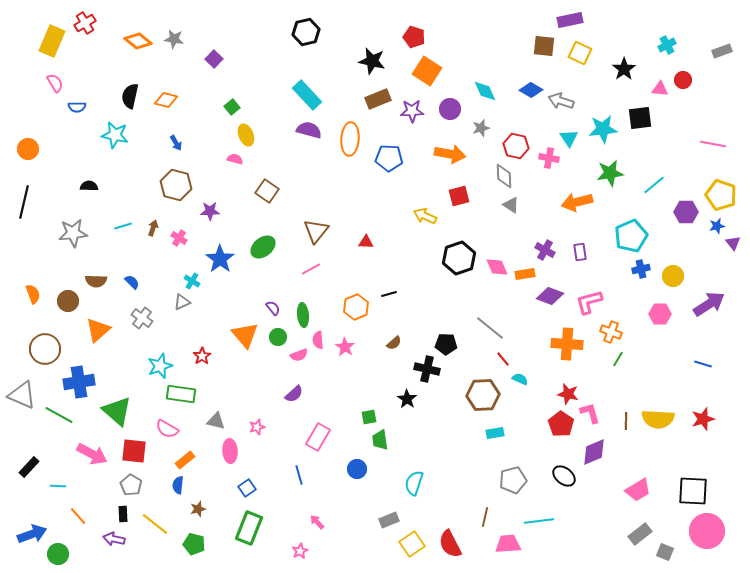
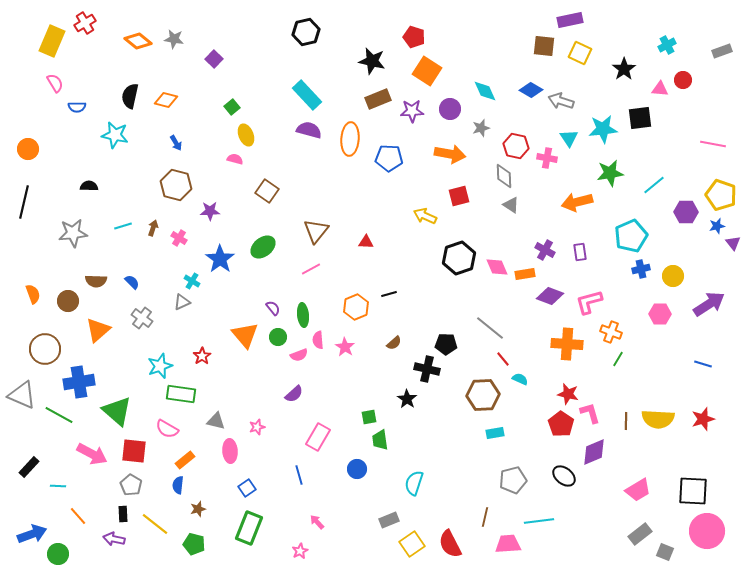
pink cross at (549, 158): moved 2 px left
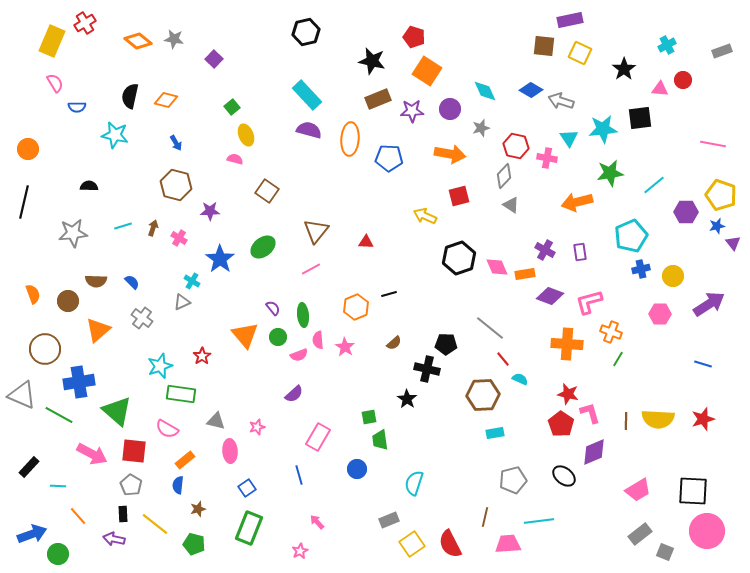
gray diamond at (504, 176): rotated 45 degrees clockwise
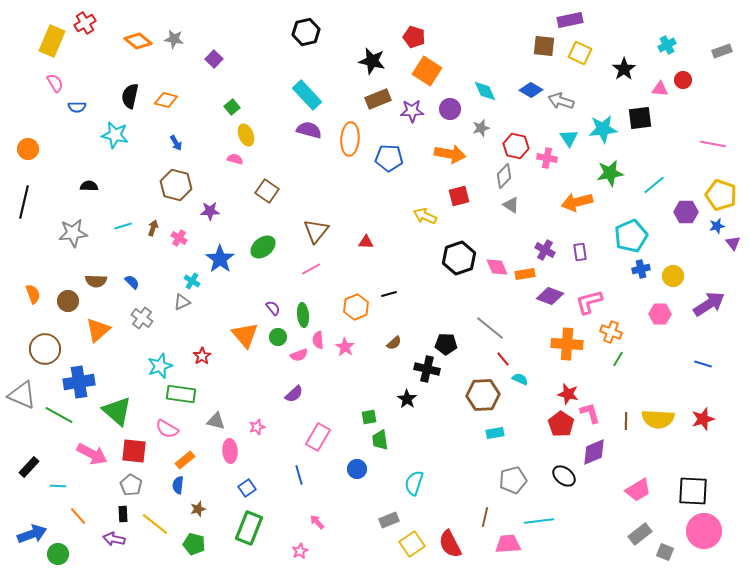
pink circle at (707, 531): moved 3 px left
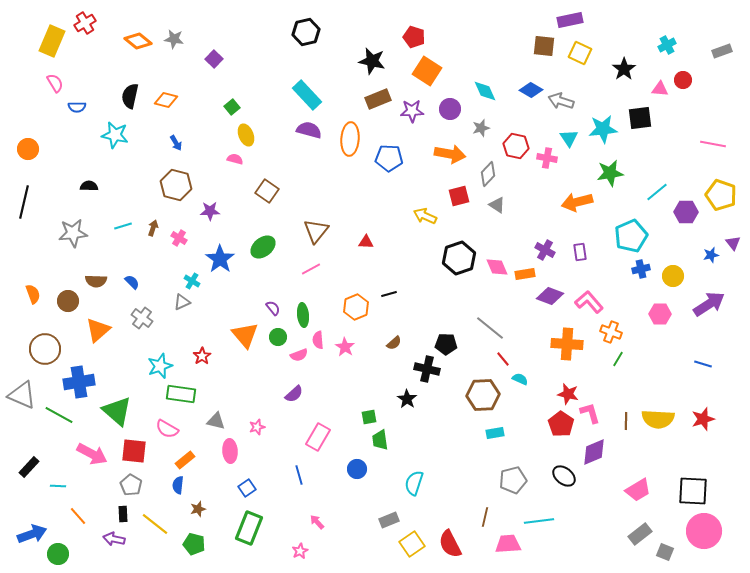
gray diamond at (504, 176): moved 16 px left, 2 px up
cyan line at (654, 185): moved 3 px right, 7 px down
gray triangle at (511, 205): moved 14 px left
blue star at (717, 226): moved 6 px left, 29 px down
pink L-shape at (589, 302): rotated 64 degrees clockwise
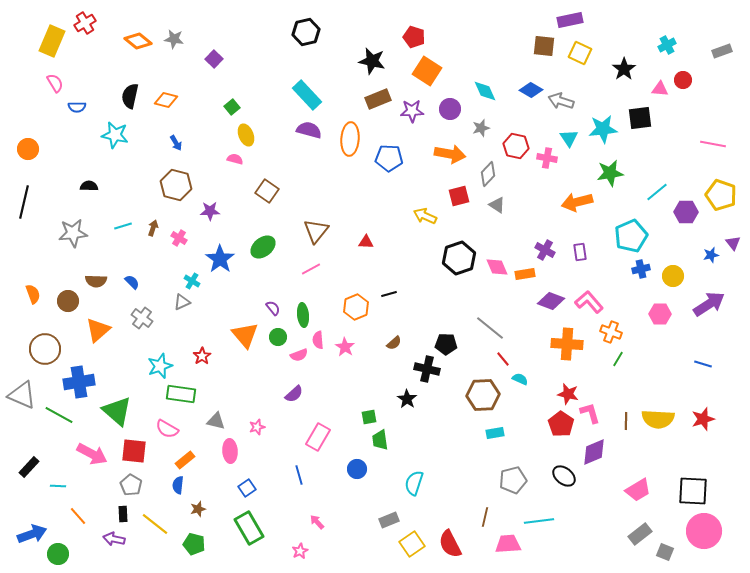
purple diamond at (550, 296): moved 1 px right, 5 px down
green rectangle at (249, 528): rotated 52 degrees counterclockwise
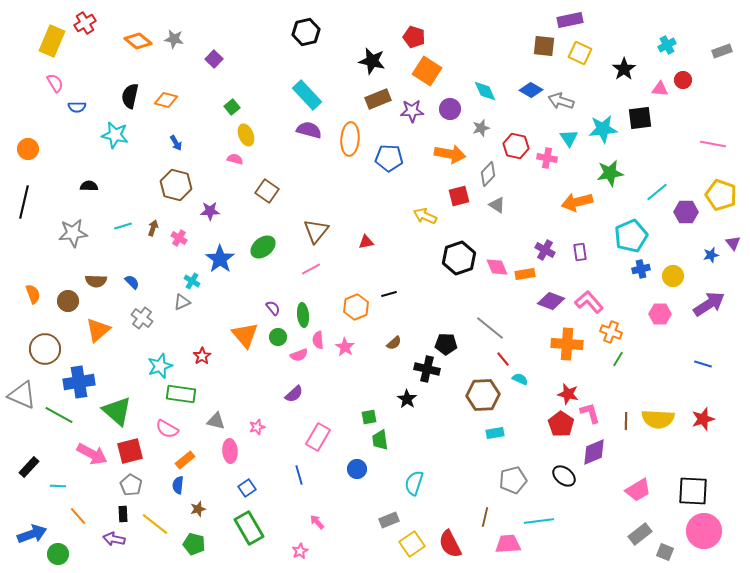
red triangle at (366, 242): rotated 14 degrees counterclockwise
red square at (134, 451): moved 4 px left; rotated 20 degrees counterclockwise
